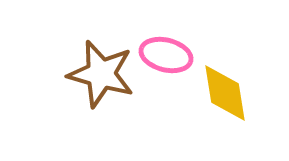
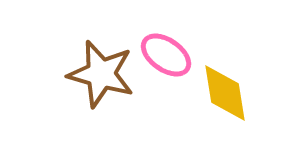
pink ellipse: rotated 21 degrees clockwise
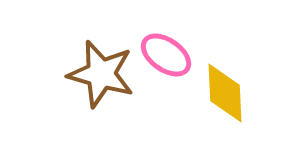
yellow diamond: rotated 6 degrees clockwise
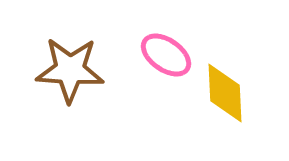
brown star: moved 31 px left, 4 px up; rotated 12 degrees counterclockwise
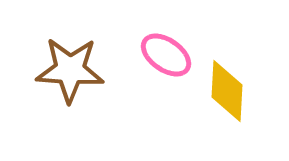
yellow diamond: moved 2 px right, 2 px up; rotated 6 degrees clockwise
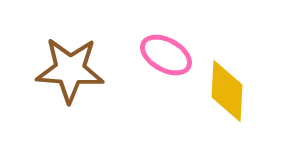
pink ellipse: rotated 6 degrees counterclockwise
